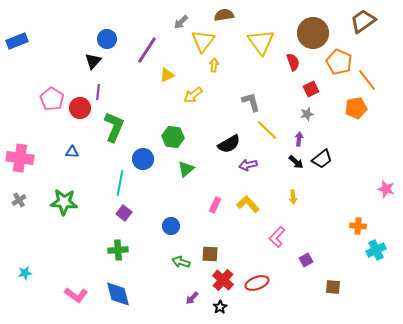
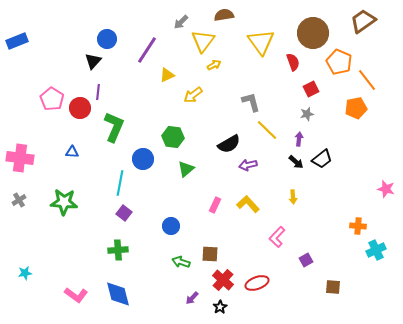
yellow arrow at (214, 65): rotated 56 degrees clockwise
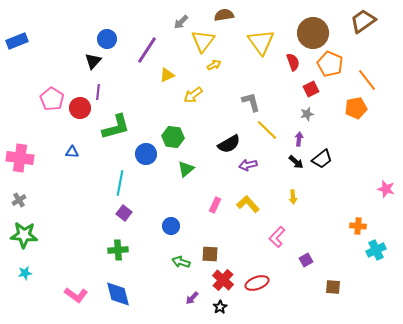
orange pentagon at (339, 62): moved 9 px left, 2 px down
green L-shape at (114, 127): moved 2 px right; rotated 52 degrees clockwise
blue circle at (143, 159): moved 3 px right, 5 px up
green star at (64, 202): moved 40 px left, 33 px down
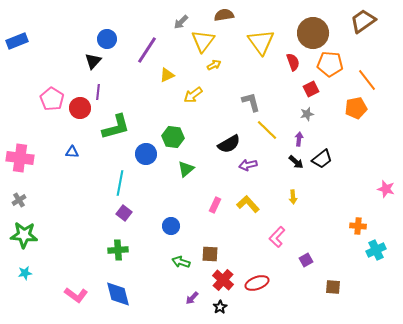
orange pentagon at (330, 64): rotated 20 degrees counterclockwise
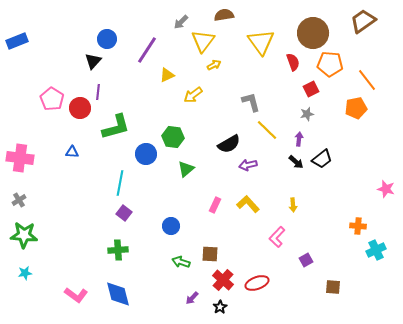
yellow arrow at (293, 197): moved 8 px down
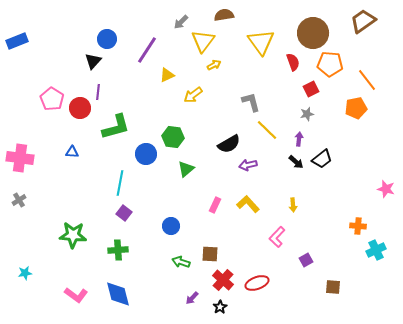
green star at (24, 235): moved 49 px right
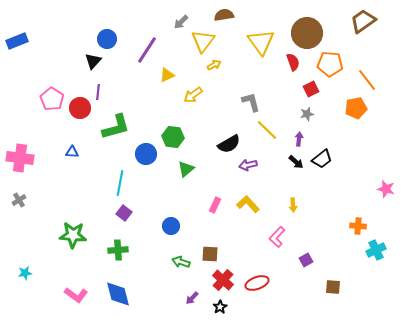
brown circle at (313, 33): moved 6 px left
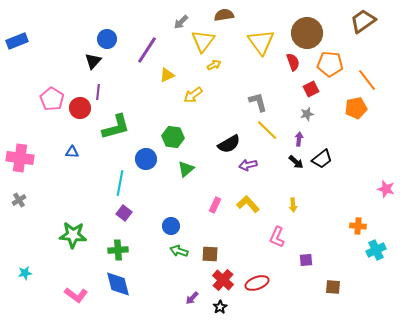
gray L-shape at (251, 102): moved 7 px right
blue circle at (146, 154): moved 5 px down
pink L-shape at (277, 237): rotated 20 degrees counterclockwise
purple square at (306, 260): rotated 24 degrees clockwise
green arrow at (181, 262): moved 2 px left, 11 px up
blue diamond at (118, 294): moved 10 px up
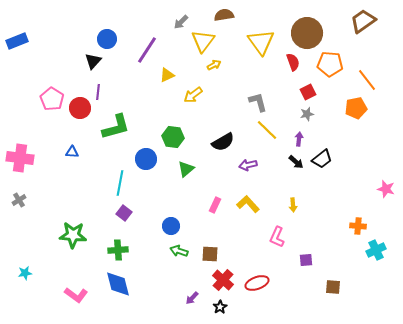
red square at (311, 89): moved 3 px left, 3 px down
black semicircle at (229, 144): moved 6 px left, 2 px up
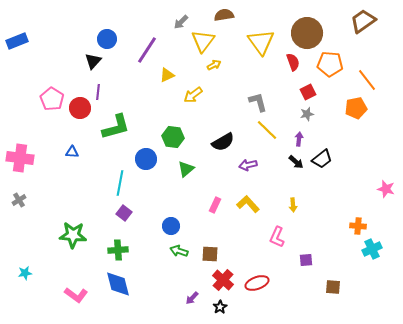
cyan cross at (376, 250): moved 4 px left, 1 px up
